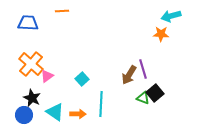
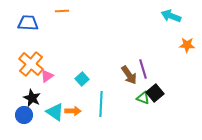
cyan arrow: rotated 36 degrees clockwise
orange star: moved 26 px right, 11 px down
brown arrow: rotated 66 degrees counterclockwise
orange arrow: moved 5 px left, 3 px up
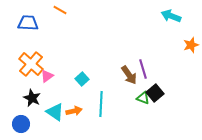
orange line: moved 2 px left, 1 px up; rotated 32 degrees clockwise
orange star: moved 4 px right; rotated 21 degrees counterclockwise
orange arrow: moved 1 px right; rotated 14 degrees counterclockwise
blue circle: moved 3 px left, 9 px down
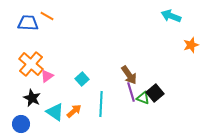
orange line: moved 13 px left, 6 px down
purple line: moved 12 px left, 23 px down
orange arrow: rotated 28 degrees counterclockwise
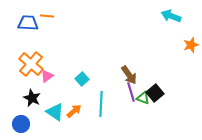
orange line: rotated 24 degrees counterclockwise
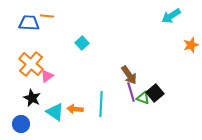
cyan arrow: rotated 54 degrees counterclockwise
blue trapezoid: moved 1 px right
cyan square: moved 36 px up
orange arrow: moved 1 px right, 2 px up; rotated 133 degrees counterclockwise
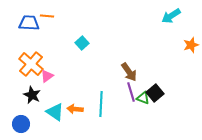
brown arrow: moved 3 px up
black star: moved 3 px up
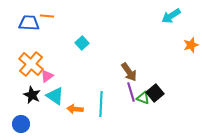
cyan triangle: moved 16 px up
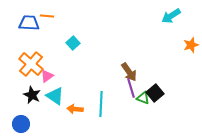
cyan square: moved 9 px left
purple line: moved 4 px up
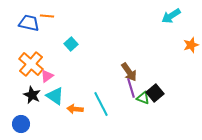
blue trapezoid: rotated 10 degrees clockwise
cyan square: moved 2 px left, 1 px down
cyan line: rotated 30 degrees counterclockwise
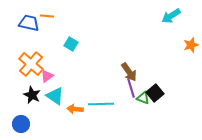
cyan square: rotated 16 degrees counterclockwise
cyan line: rotated 65 degrees counterclockwise
